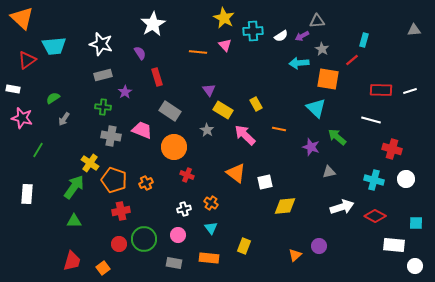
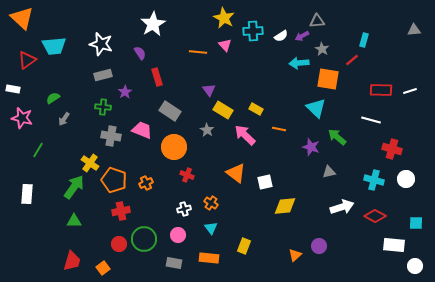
yellow rectangle at (256, 104): moved 5 px down; rotated 32 degrees counterclockwise
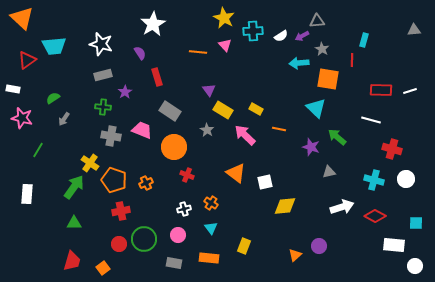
red line at (352, 60): rotated 48 degrees counterclockwise
green triangle at (74, 221): moved 2 px down
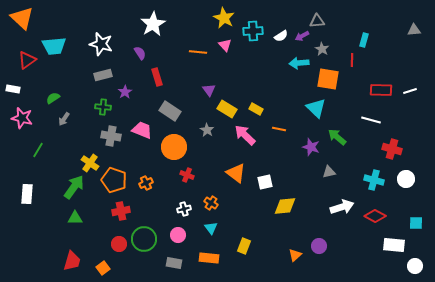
yellow rectangle at (223, 110): moved 4 px right, 1 px up
green triangle at (74, 223): moved 1 px right, 5 px up
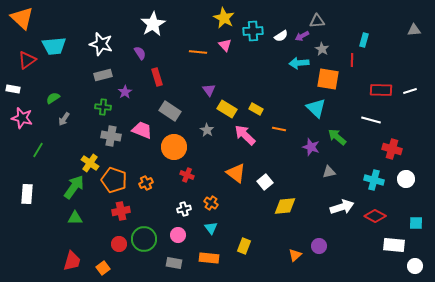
white square at (265, 182): rotated 28 degrees counterclockwise
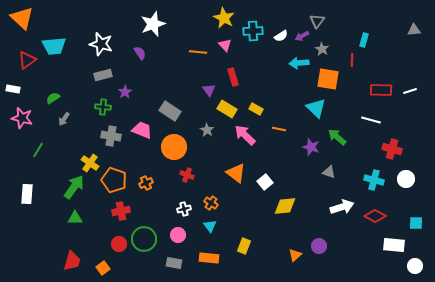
gray triangle at (317, 21): rotated 49 degrees counterclockwise
white star at (153, 24): rotated 10 degrees clockwise
red rectangle at (157, 77): moved 76 px right
gray triangle at (329, 172): rotated 32 degrees clockwise
cyan triangle at (211, 228): moved 1 px left, 2 px up
